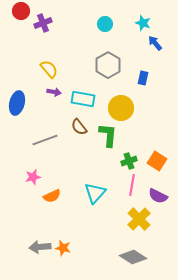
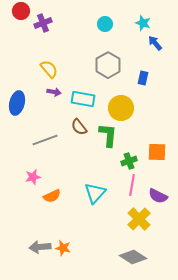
orange square: moved 9 px up; rotated 30 degrees counterclockwise
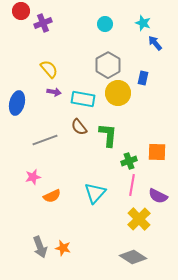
yellow circle: moved 3 px left, 15 px up
gray arrow: rotated 105 degrees counterclockwise
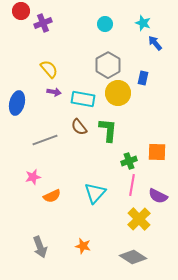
green L-shape: moved 5 px up
orange star: moved 20 px right, 2 px up
